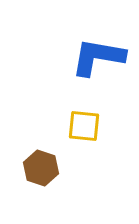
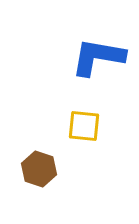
brown hexagon: moved 2 px left, 1 px down
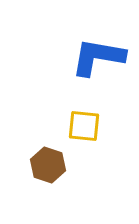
brown hexagon: moved 9 px right, 4 px up
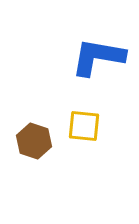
brown hexagon: moved 14 px left, 24 px up
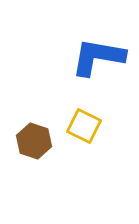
yellow square: rotated 20 degrees clockwise
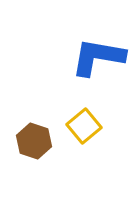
yellow square: rotated 24 degrees clockwise
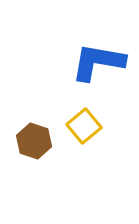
blue L-shape: moved 5 px down
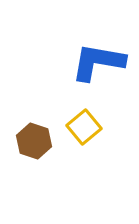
yellow square: moved 1 px down
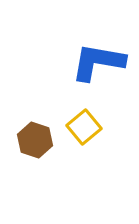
brown hexagon: moved 1 px right, 1 px up
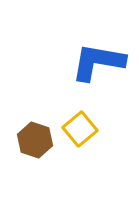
yellow square: moved 4 px left, 2 px down
